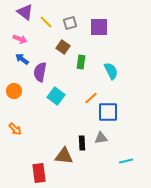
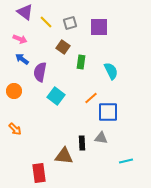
gray triangle: rotated 16 degrees clockwise
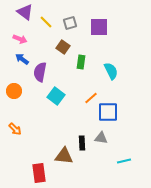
cyan line: moved 2 px left
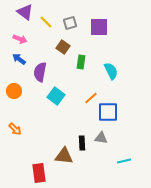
blue arrow: moved 3 px left
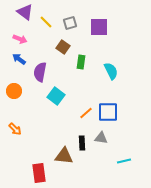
orange line: moved 5 px left, 15 px down
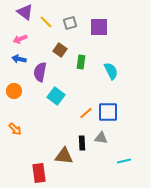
pink arrow: rotated 136 degrees clockwise
brown square: moved 3 px left, 3 px down
blue arrow: rotated 24 degrees counterclockwise
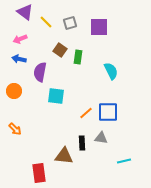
green rectangle: moved 3 px left, 5 px up
cyan square: rotated 30 degrees counterclockwise
